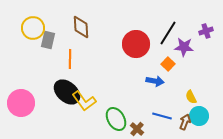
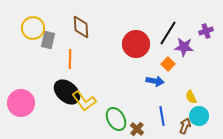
blue line: rotated 66 degrees clockwise
brown arrow: moved 4 px down
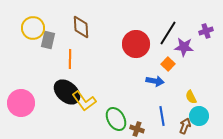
brown cross: rotated 24 degrees counterclockwise
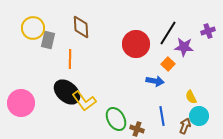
purple cross: moved 2 px right
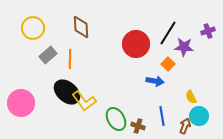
gray rectangle: moved 15 px down; rotated 36 degrees clockwise
brown cross: moved 1 px right, 3 px up
